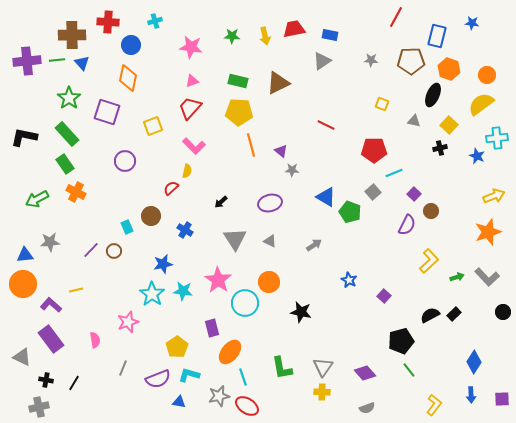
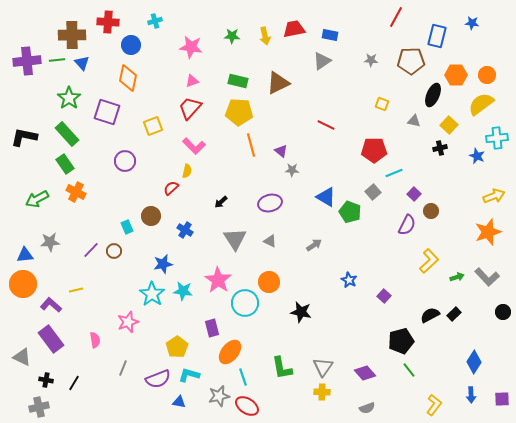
orange hexagon at (449, 69): moved 7 px right, 6 px down; rotated 20 degrees counterclockwise
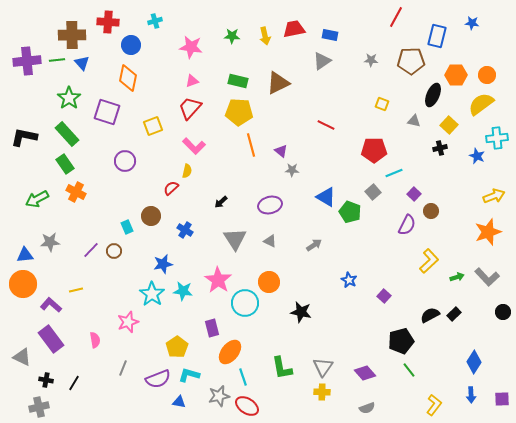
purple ellipse at (270, 203): moved 2 px down
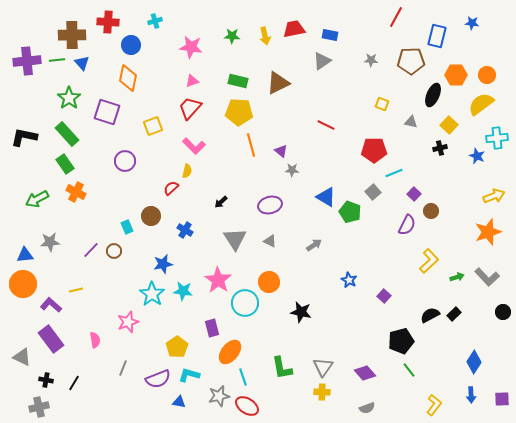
gray triangle at (414, 121): moved 3 px left, 1 px down
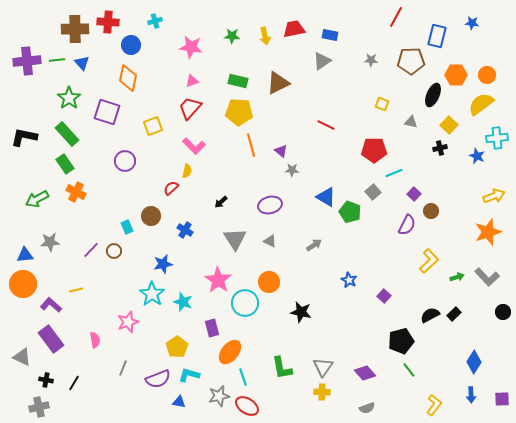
brown cross at (72, 35): moved 3 px right, 6 px up
cyan star at (183, 291): moved 11 px down; rotated 12 degrees clockwise
